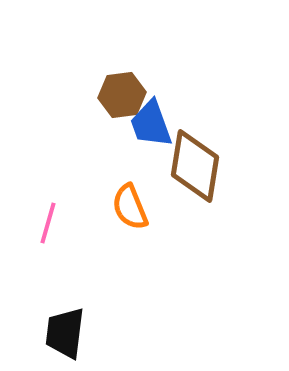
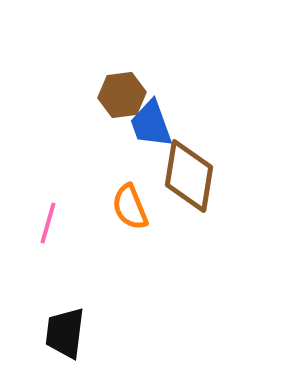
brown diamond: moved 6 px left, 10 px down
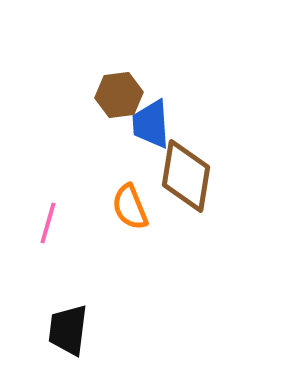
brown hexagon: moved 3 px left
blue trapezoid: rotated 16 degrees clockwise
brown diamond: moved 3 px left
black trapezoid: moved 3 px right, 3 px up
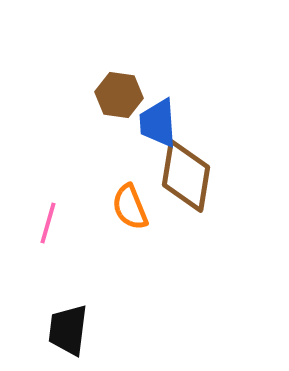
brown hexagon: rotated 15 degrees clockwise
blue trapezoid: moved 7 px right, 1 px up
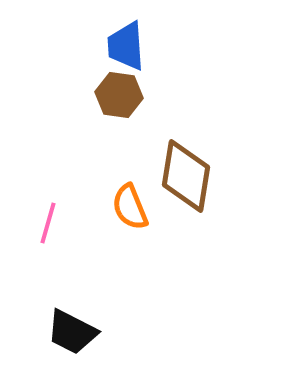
blue trapezoid: moved 32 px left, 77 px up
black trapezoid: moved 4 px right, 2 px down; rotated 70 degrees counterclockwise
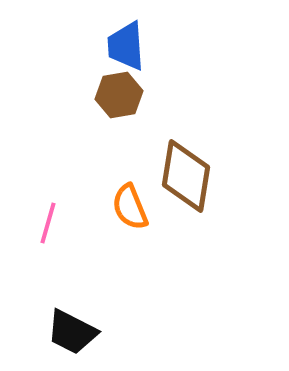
brown hexagon: rotated 18 degrees counterclockwise
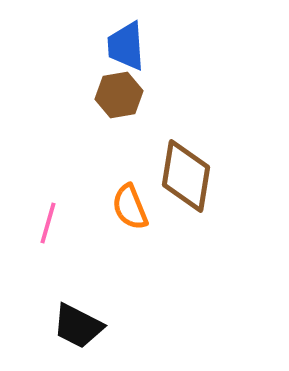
black trapezoid: moved 6 px right, 6 px up
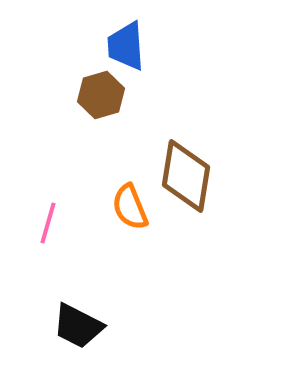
brown hexagon: moved 18 px left; rotated 6 degrees counterclockwise
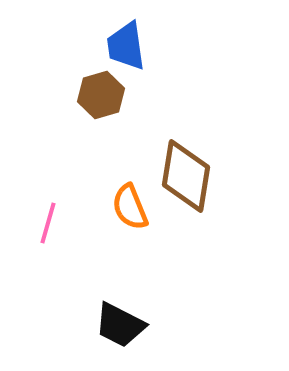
blue trapezoid: rotated 4 degrees counterclockwise
black trapezoid: moved 42 px right, 1 px up
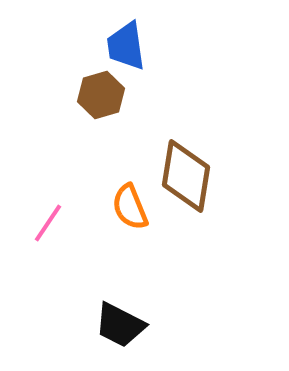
pink line: rotated 18 degrees clockwise
